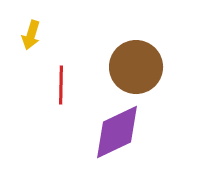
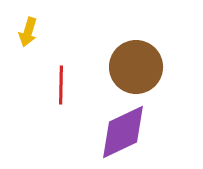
yellow arrow: moved 3 px left, 3 px up
purple diamond: moved 6 px right
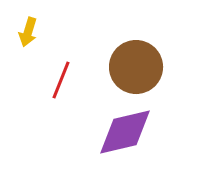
red line: moved 5 px up; rotated 21 degrees clockwise
purple diamond: moved 2 px right; rotated 12 degrees clockwise
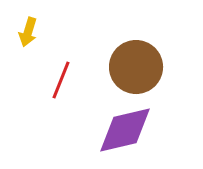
purple diamond: moved 2 px up
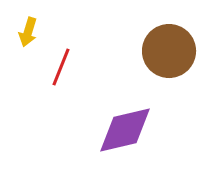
brown circle: moved 33 px right, 16 px up
red line: moved 13 px up
